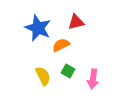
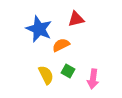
red triangle: moved 3 px up
blue star: moved 1 px right, 1 px down
yellow semicircle: moved 3 px right, 1 px up
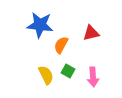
red triangle: moved 15 px right, 14 px down
blue star: moved 1 px right, 4 px up; rotated 16 degrees counterclockwise
orange semicircle: rotated 36 degrees counterclockwise
pink arrow: moved 2 px up; rotated 12 degrees counterclockwise
